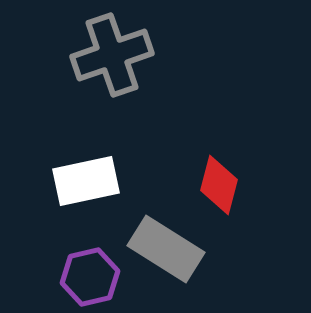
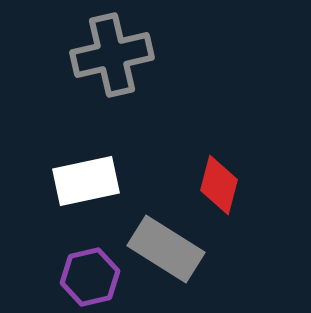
gray cross: rotated 6 degrees clockwise
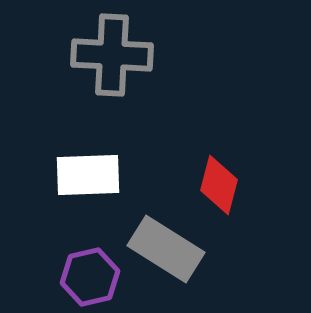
gray cross: rotated 16 degrees clockwise
white rectangle: moved 2 px right, 6 px up; rotated 10 degrees clockwise
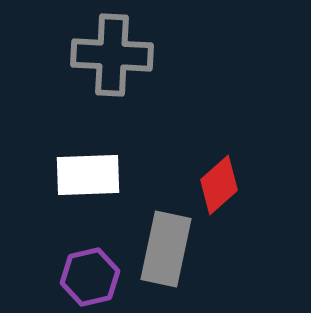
red diamond: rotated 34 degrees clockwise
gray rectangle: rotated 70 degrees clockwise
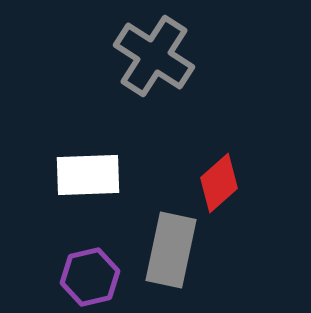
gray cross: moved 42 px right, 1 px down; rotated 30 degrees clockwise
red diamond: moved 2 px up
gray rectangle: moved 5 px right, 1 px down
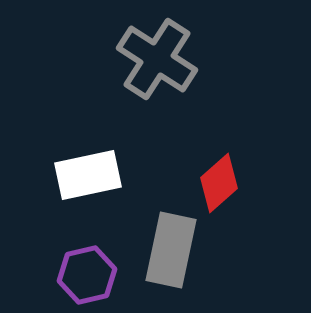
gray cross: moved 3 px right, 3 px down
white rectangle: rotated 10 degrees counterclockwise
purple hexagon: moved 3 px left, 2 px up
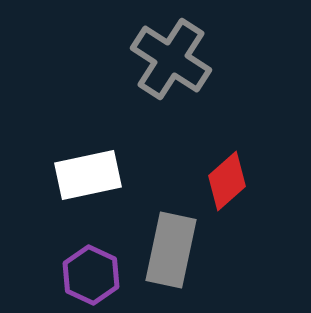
gray cross: moved 14 px right
red diamond: moved 8 px right, 2 px up
purple hexagon: moved 4 px right; rotated 22 degrees counterclockwise
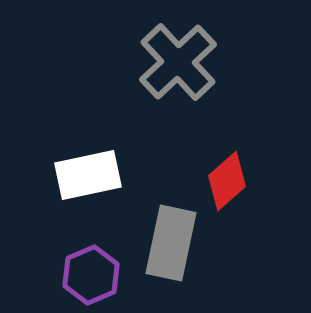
gray cross: moved 7 px right, 3 px down; rotated 14 degrees clockwise
gray rectangle: moved 7 px up
purple hexagon: rotated 12 degrees clockwise
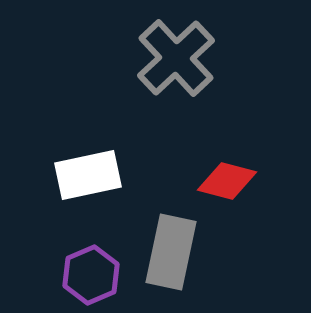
gray cross: moved 2 px left, 4 px up
red diamond: rotated 56 degrees clockwise
gray rectangle: moved 9 px down
